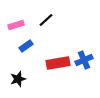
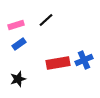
blue rectangle: moved 7 px left, 2 px up
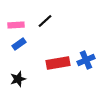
black line: moved 1 px left, 1 px down
pink rectangle: rotated 14 degrees clockwise
blue cross: moved 2 px right
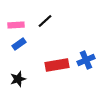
red rectangle: moved 1 px left, 2 px down
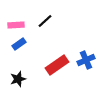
red rectangle: rotated 25 degrees counterclockwise
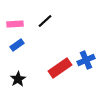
pink rectangle: moved 1 px left, 1 px up
blue rectangle: moved 2 px left, 1 px down
red rectangle: moved 3 px right, 3 px down
black star: rotated 14 degrees counterclockwise
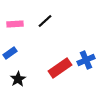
blue rectangle: moved 7 px left, 8 px down
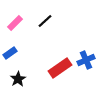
pink rectangle: moved 1 px up; rotated 42 degrees counterclockwise
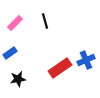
black line: rotated 63 degrees counterclockwise
black star: rotated 21 degrees clockwise
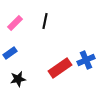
black line: rotated 28 degrees clockwise
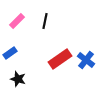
pink rectangle: moved 2 px right, 2 px up
blue cross: rotated 30 degrees counterclockwise
red rectangle: moved 9 px up
black star: rotated 28 degrees clockwise
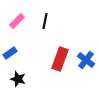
red rectangle: rotated 35 degrees counterclockwise
